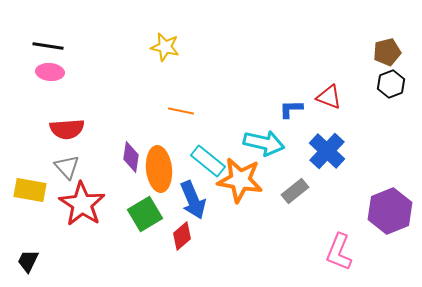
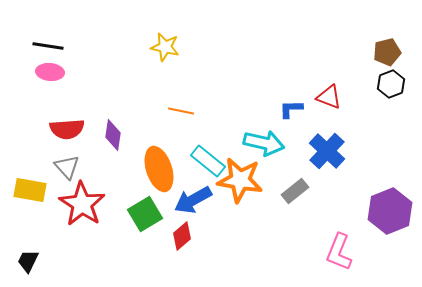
purple diamond: moved 18 px left, 22 px up
orange ellipse: rotated 12 degrees counterclockwise
blue arrow: rotated 84 degrees clockwise
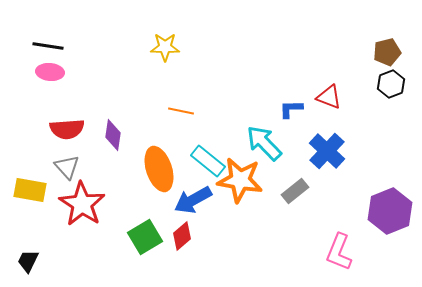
yellow star: rotated 12 degrees counterclockwise
cyan arrow: rotated 147 degrees counterclockwise
green square: moved 23 px down
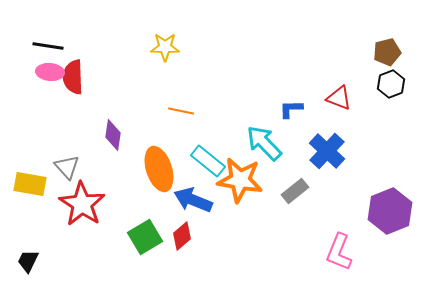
red triangle: moved 10 px right, 1 px down
red semicircle: moved 6 px right, 52 px up; rotated 92 degrees clockwise
yellow rectangle: moved 6 px up
blue arrow: rotated 51 degrees clockwise
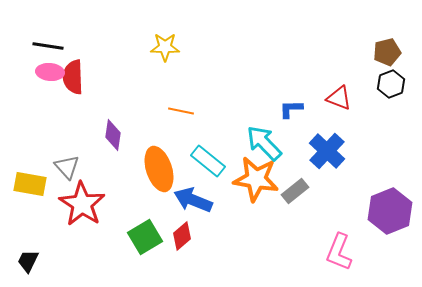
orange star: moved 16 px right, 1 px up
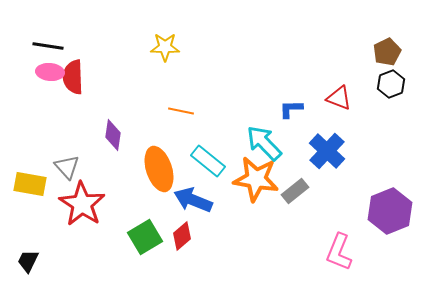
brown pentagon: rotated 12 degrees counterclockwise
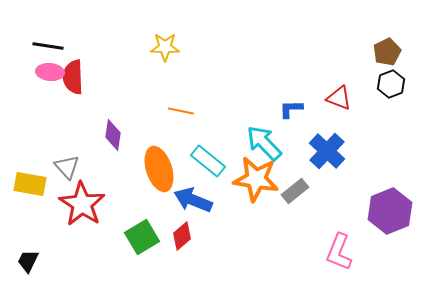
green square: moved 3 px left
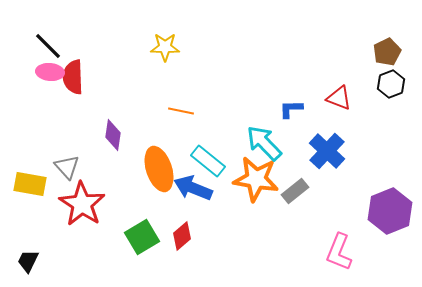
black line: rotated 36 degrees clockwise
blue arrow: moved 12 px up
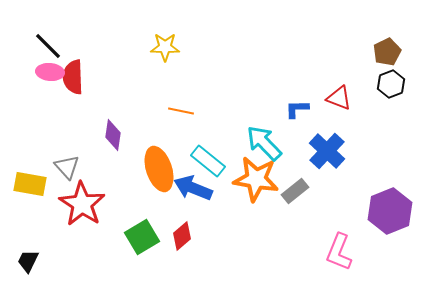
blue L-shape: moved 6 px right
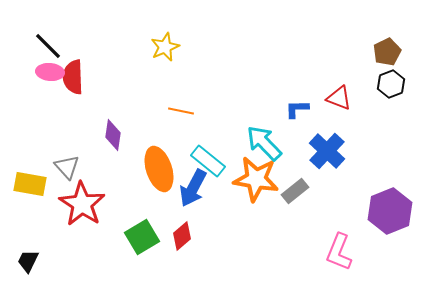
yellow star: rotated 24 degrees counterclockwise
blue arrow: rotated 84 degrees counterclockwise
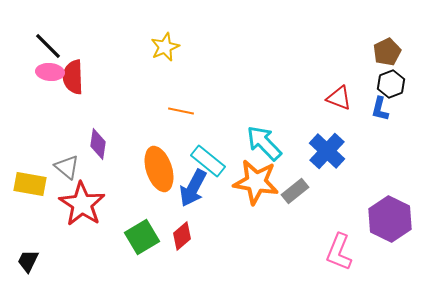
blue L-shape: moved 83 px right; rotated 75 degrees counterclockwise
purple diamond: moved 15 px left, 9 px down
gray triangle: rotated 8 degrees counterclockwise
orange star: moved 3 px down
purple hexagon: moved 8 px down; rotated 12 degrees counterclockwise
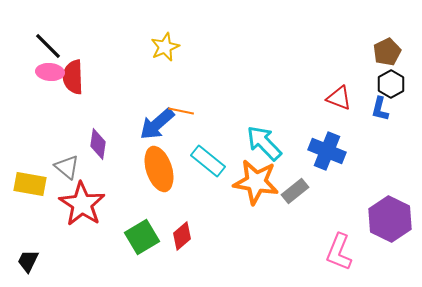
black hexagon: rotated 8 degrees counterclockwise
blue cross: rotated 21 degrees counterclockwise
blue arrow: moved 36 px left, 64 px up; rotated 21 degrees clockwise
